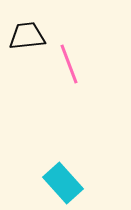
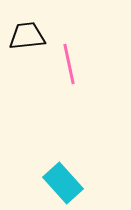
pink line: rotated 9 degrees clockwise
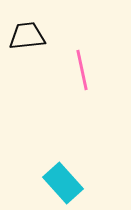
pink line: moved 13 px right, 6 px down
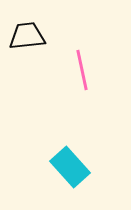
cyan rectangle: moved 7 px right, 16 px up
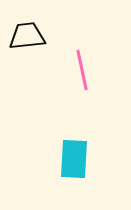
cyan rectangle: moved 4 px right, 8 px up; rotated 45 degrees clockwise
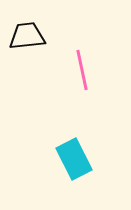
cyan rectangle: rotated 30 degrees counterclockwise
